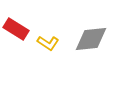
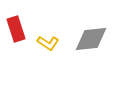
red rectangle: rotated 40 degrees clockwise
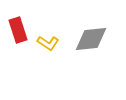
red rectangle: moved 2 px right, 1 px down
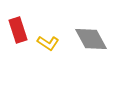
gray diamond: rotated 68 degrees clockwise
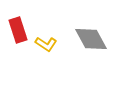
yellow L-shape: moved 2 px left, 1 px down
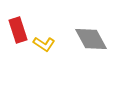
yellow L-shape: moved 2 px left
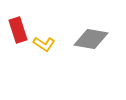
gray diamond: rotated 52 degrees counterclockwise
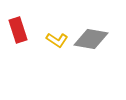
yellow L-shape: moved 13 px right, 4 px up
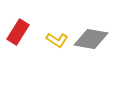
red rectangle: moved 2 px down; rotated 50 degrees clockwise
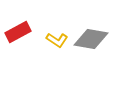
red rectangle: rotated 30 degrees clockwise
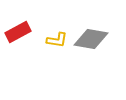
yellow L-shape: rotated 25 degrees counterclockwise
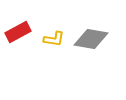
yellow L-shape: moved 3 px left, 1 px up
